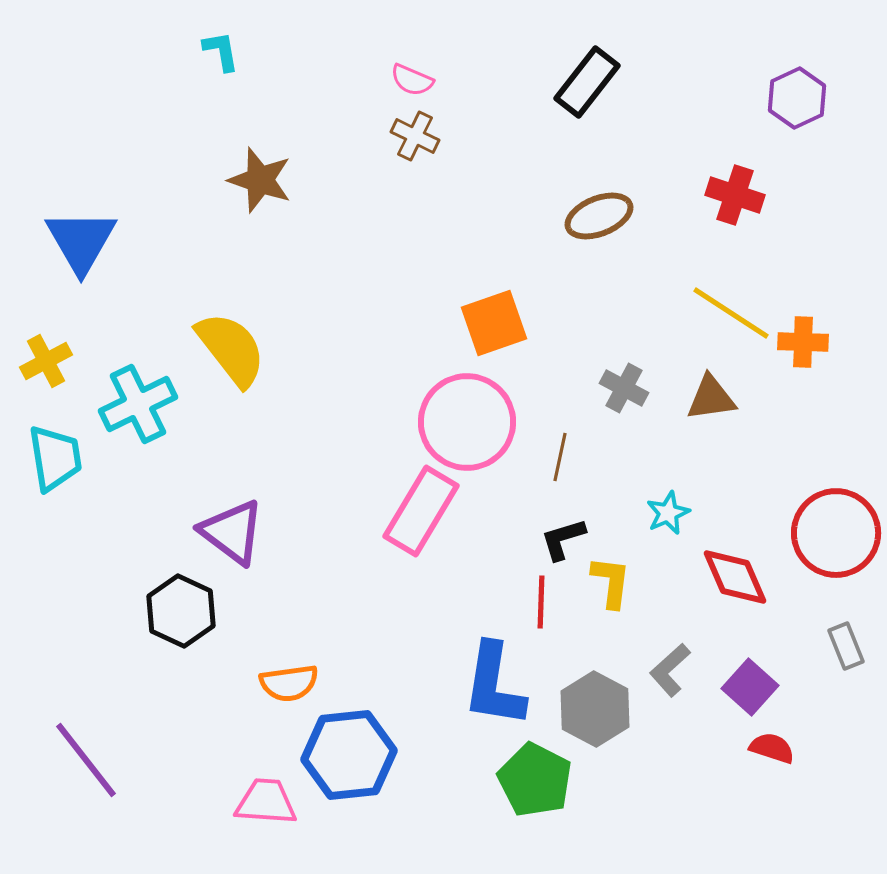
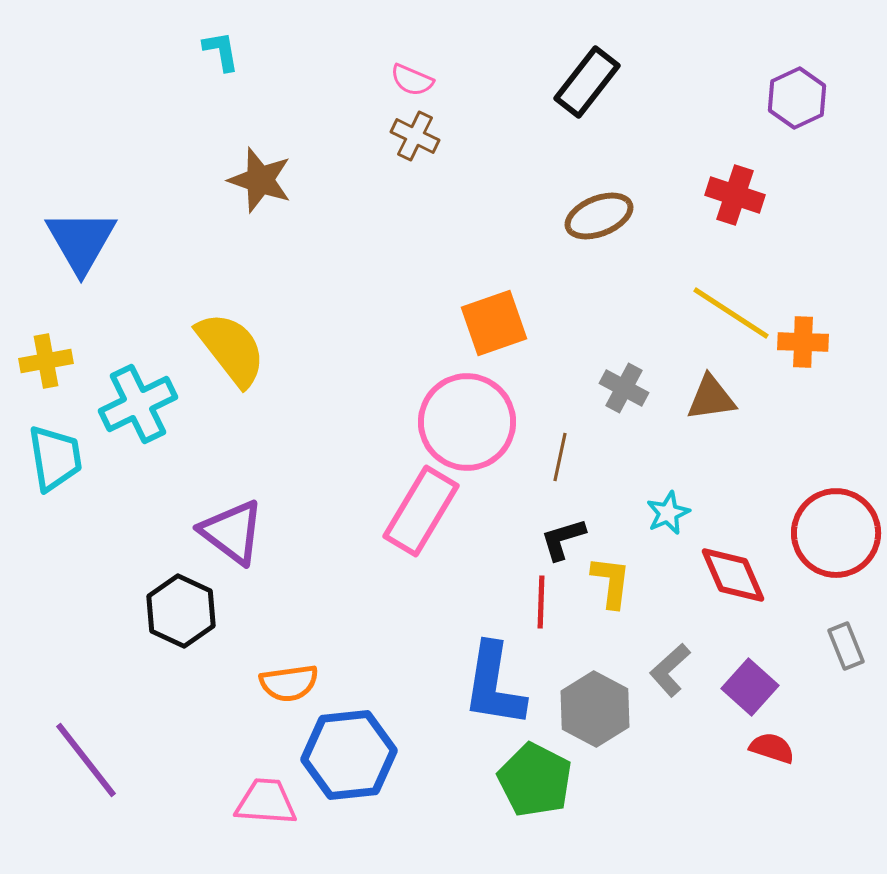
yellow cross: rotated 18 degrees clockwise
red diamond: moved 2 px left, 2 px up
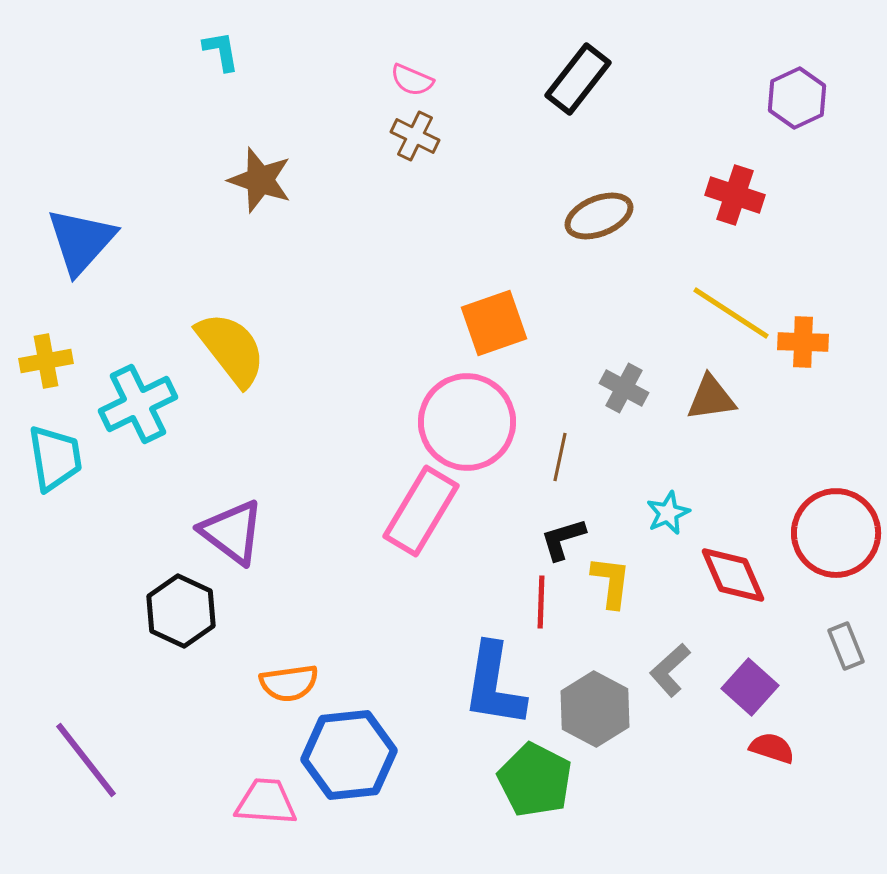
black rectangle: moved 9 px left, 3 px up
blue triangle: rotated 12 degrees clockwise
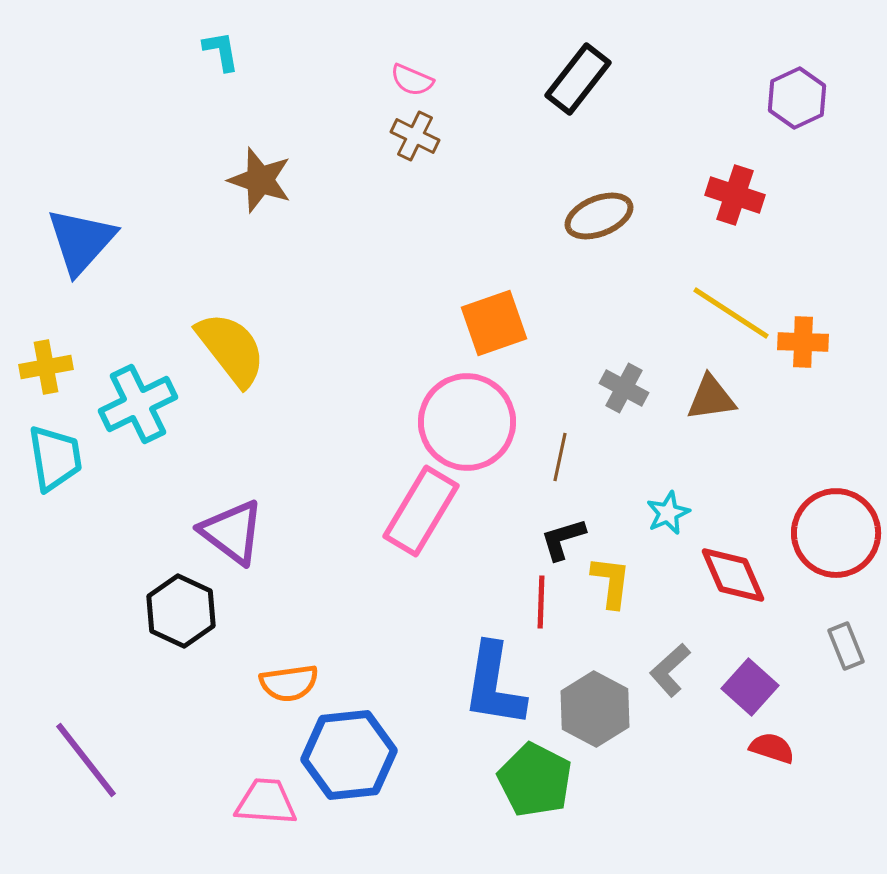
yellow cross: moved 6 px down
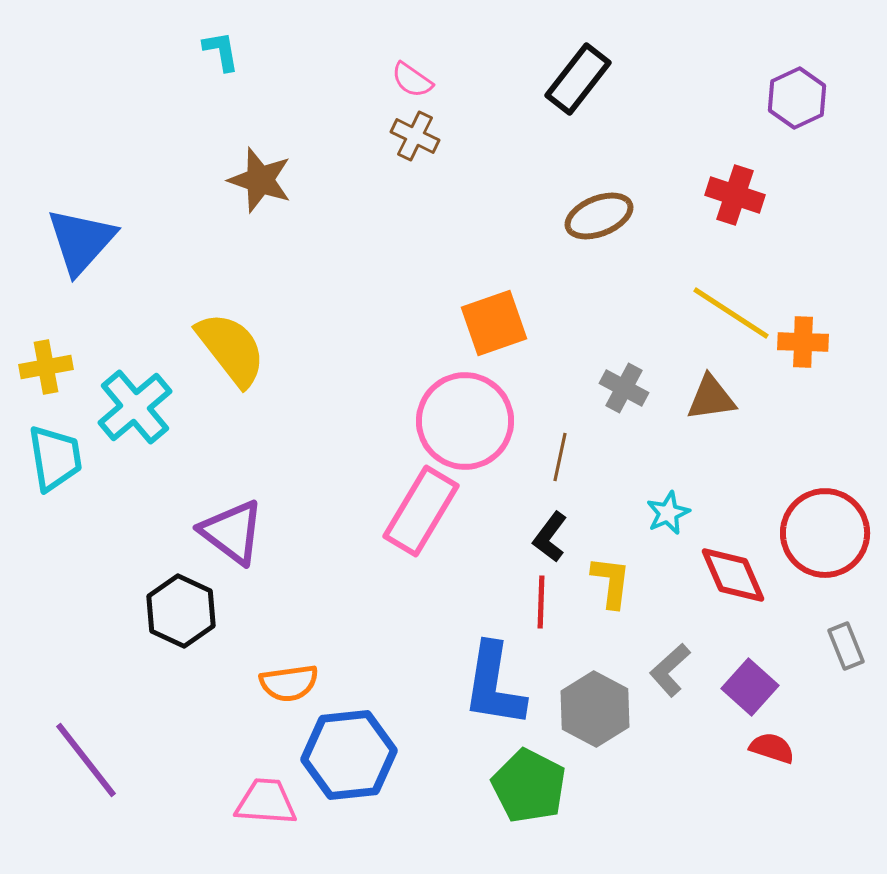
pink semicircle: rotated 12 degrees clockwise
cyan cross: moved 3 px left, 3 px down; rotated 14 degrees counterclockwise
pink circle: moved 2 px left, 1 px up
red circle: moved 11 px left
black L-shape: moved 13 px left, 2 px up; rotated 36 degrees counterclockwise
green pentagon: moved 6 px left, 6 px down
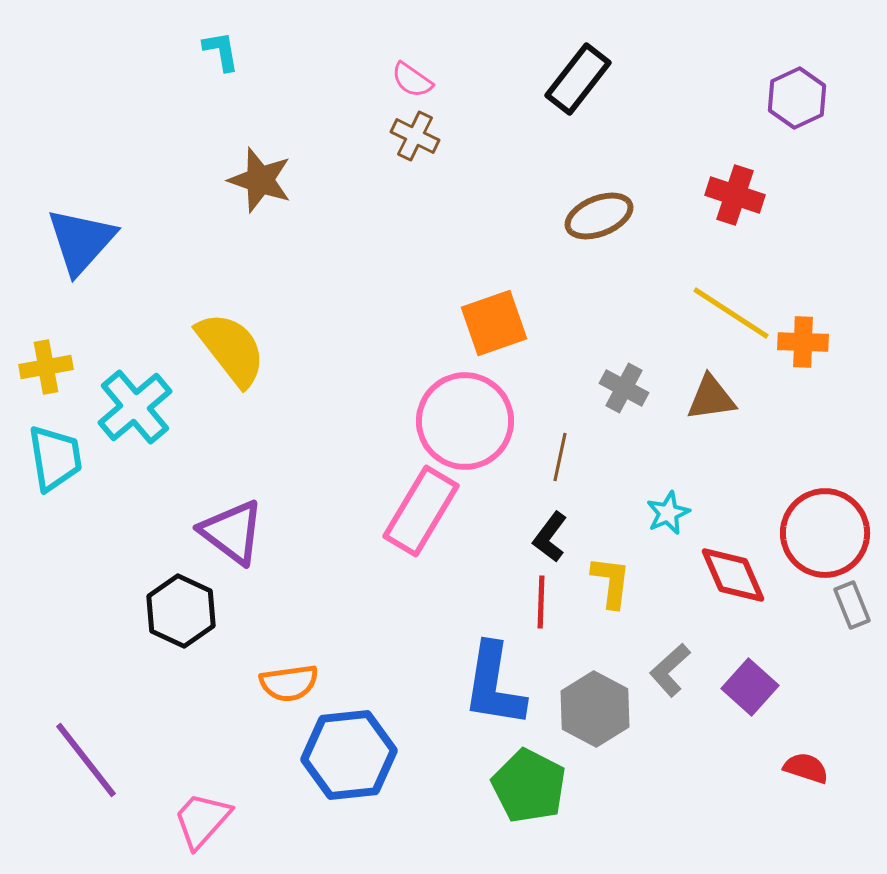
gray rectangle: moved 6 px right, 41 px up
red semicircle: moved 34 px right, 20 px down
pink trapezoid: moved 64 px left, 18 px down; rotated 52 degrees counterclockwise
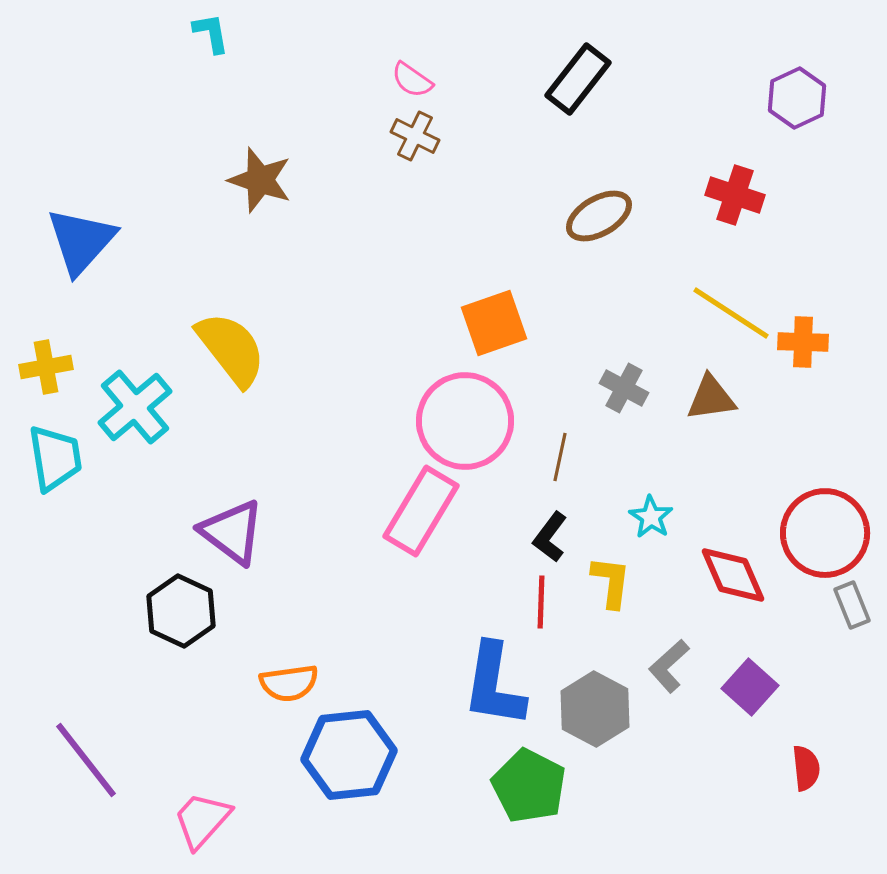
cyan L-shape: moved 10 px left, 18 px up
brown ellipse: rotated 8 degrees counterclockwise
cyan star: moved 17 px left, 4 px down; rotated 15 degrees counterclockwise
gray L-shape: moved 1 px left, 4 px up
red semicircle: rotated 66 degrees clockwise
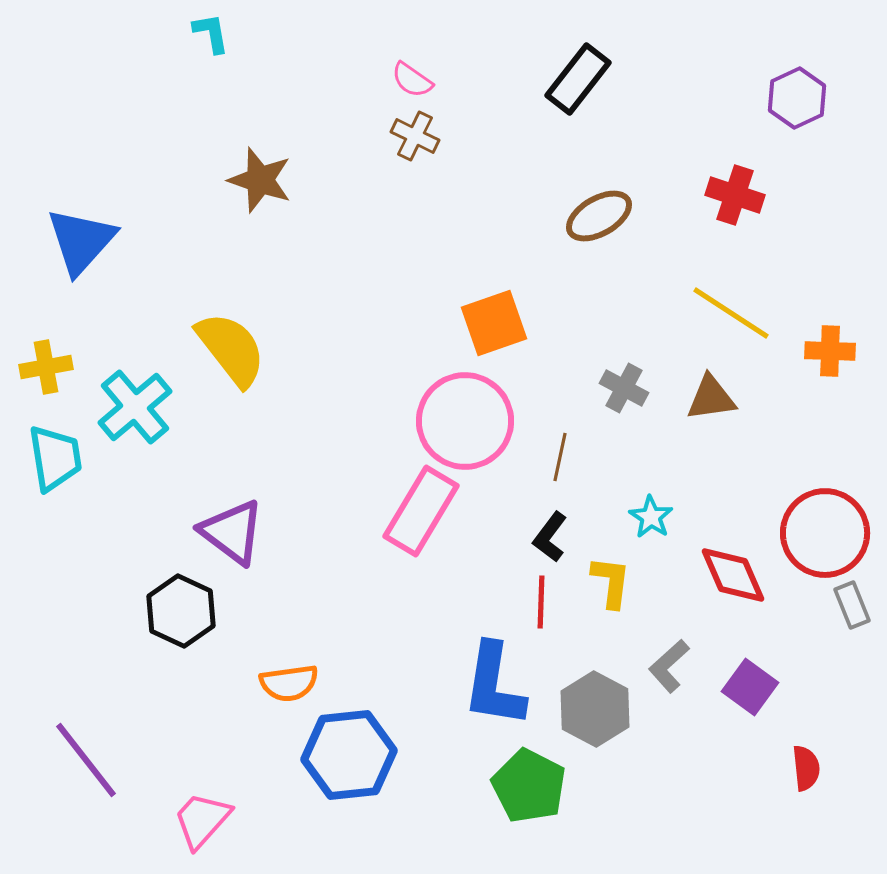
orange cross: moved 27 px right, 9 px down
purple square: rotated 6 degrees counterclockwise
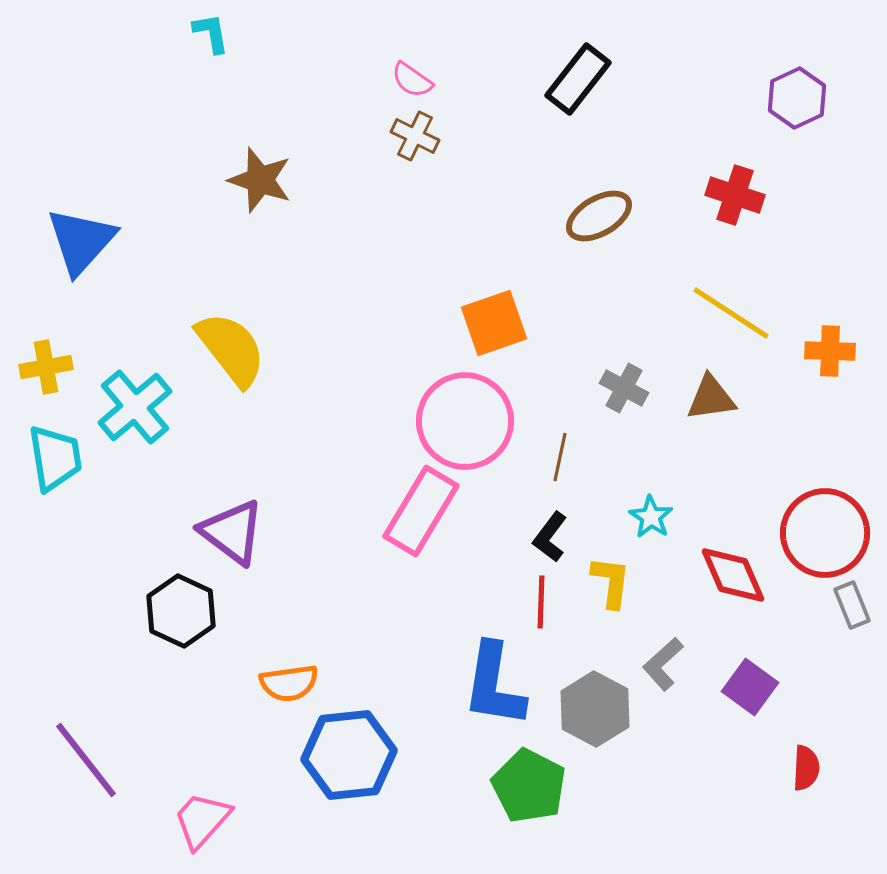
gray L-shape: moved 6 px left, 2 px up
red semicircle: rotated 9 degrees clockwise
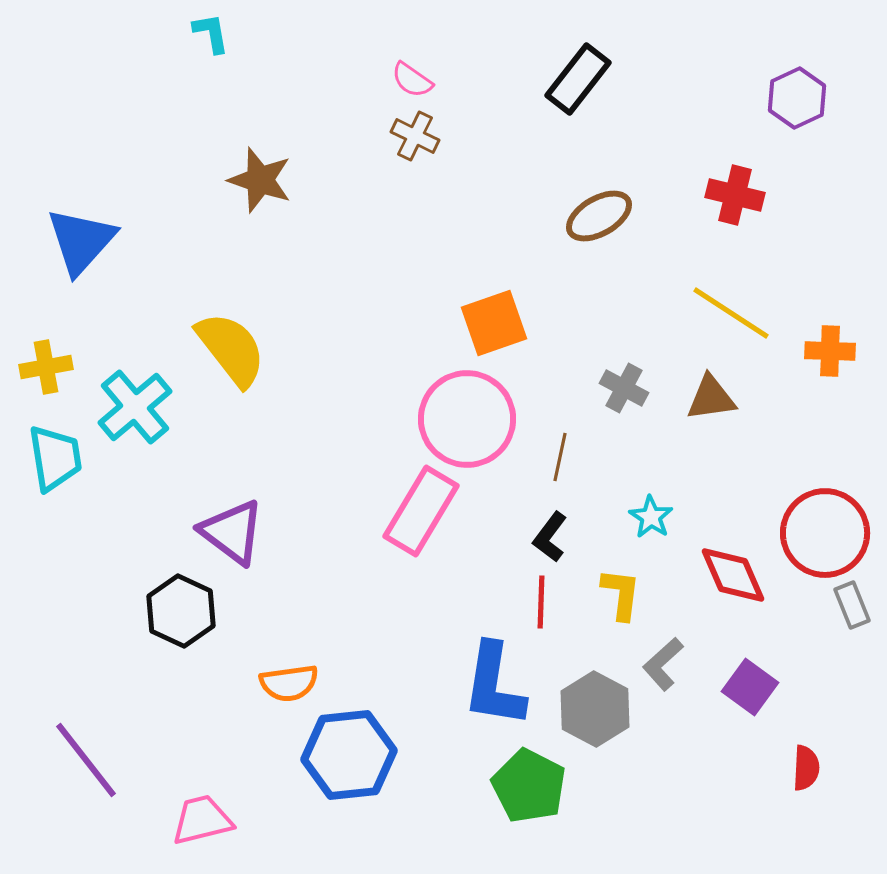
red cross: rotated 4 degrees counterclockwise
pink circle: moved 2 px right, 2 px up
yellow L-shape: moved 10 px right, 12 px down
pink trapezoid: rotated 34 degrees clockwise
